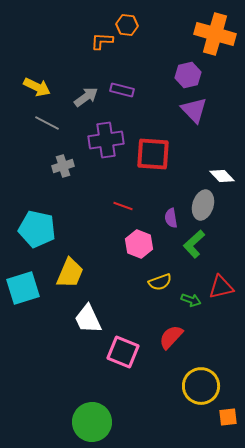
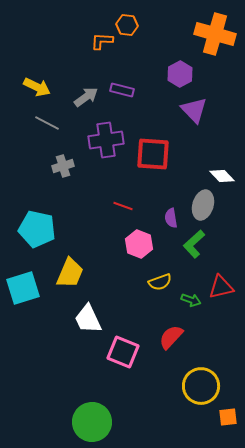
purple hexagon: moved 8 px left, 1 px up; rotated 15 degrees counterclockwise
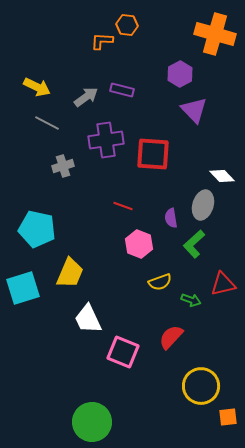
red triangle: moved 2 px right, 3 px up
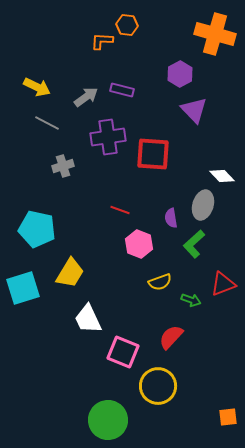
purple cross: moved 2 px right, 3 px up
red line: moved 3 px left, 4 px down
yellow trapezoid: rotated 8 degrees clockwise
red triangle: rotated 8 degrees counterclockwise
yellow circle: moved 43 px left
green circle: moved 16 px right, 2 px up
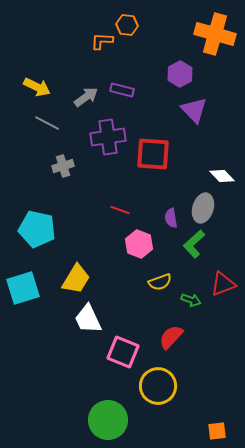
gray ellipse: moved 3 px down
yellow trapezoid: moved 6 px right, 6 px down
orange square: moved 11 px left, 14 px down
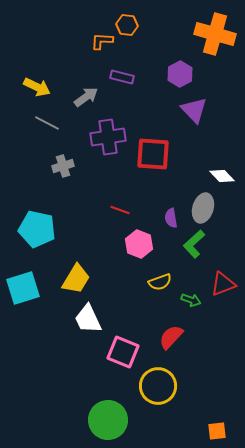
purple rectangle: moved 13 px up
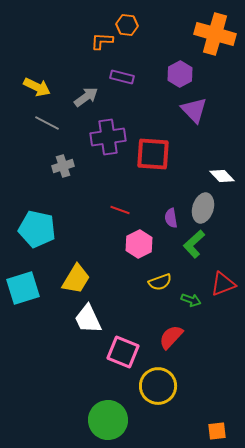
pink hexagon: rotated 12 degrees clockwise
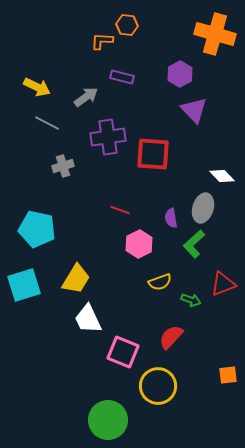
cyan square: moved 1 px right, 3 px up
orange square: moved 11 px right, 56 px up
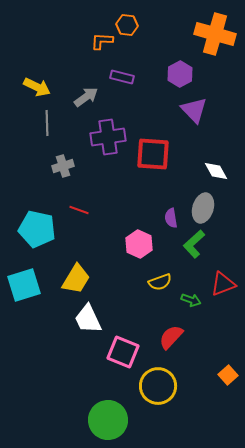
gray line: rotated 60 degrees clockwise
white diamond: moved 6 px left, 5 px up; rotated 15 degrees clockwise
red line: moved 41 px left
pink hexagon: rotated 8 degrees counterclockwise
orange square: rotated 36 degrees counterclockwise
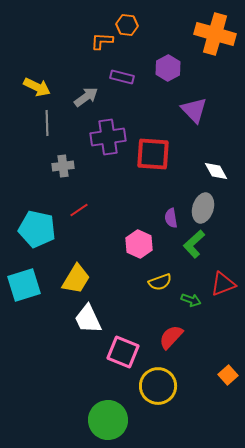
purple hexagon: moved 12 px left, 6 px up
gray cross: rotated 10 degrees clockwise
red line: rotated 54 degrees counterclockwise
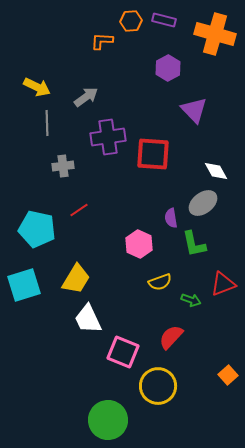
orange hexagon: moved 4 px right, 4 px up; rotated 10 degrees counterclockwise
purple rectangle: moved 42 px right, 57 px up
gray ellipse: moved 5 px up; rotated 36 degrees clockwise
green L-shape: rotated 60 degrees counterclockwise
